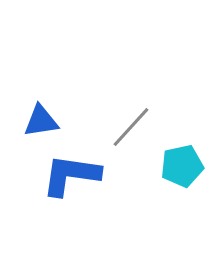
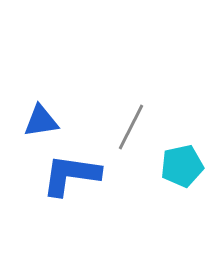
gray line: rotated 15 degrees counterclockwise
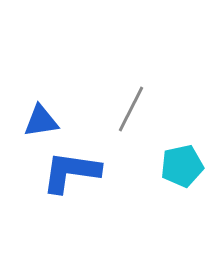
gray line: moved 18 px up
blue L-shape: moved 3 px up
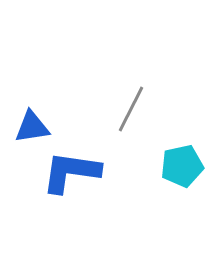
blue triangle: moved 9 px left, 6 px down
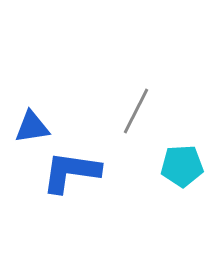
gray line: moved 5 px right, 2 px down
cyan pentagon: rotated 9 degrees clockwise
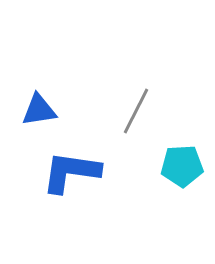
blue triangle: moved 7 px right, 17 px up
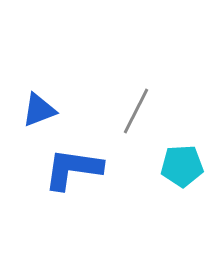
blue triangle: rotated 12 degrees counterclockwise
blue L-shape: moved 2 px right, 3 px up
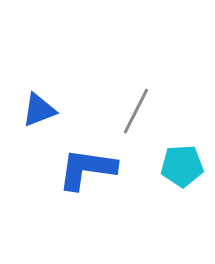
blue L-shape: moved 14 px right
